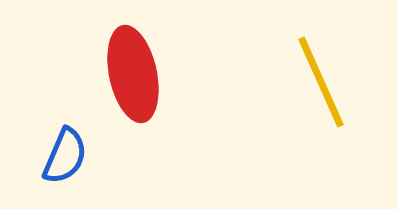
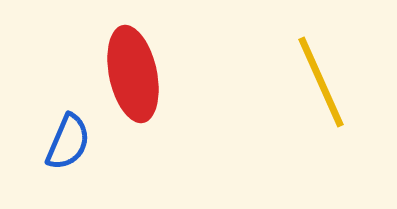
blue semicircle: moved 3 px right, 14 px up
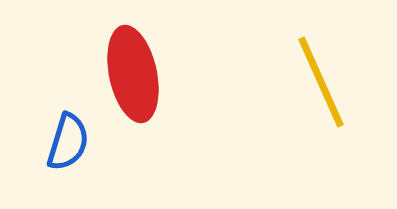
blue semicircle: rotated 6 degrees counterclockwise
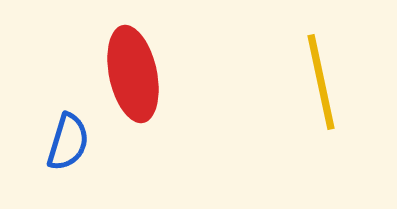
yellow line: rotated 12 degrees clockwise
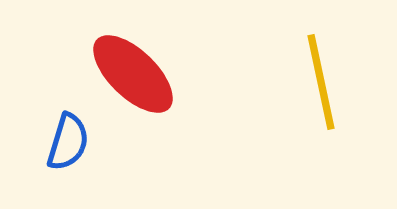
red ellipse: rotated 34 degrees counterclockwise
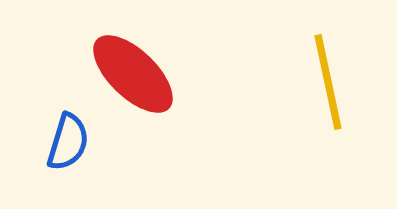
yellow line: moved 7 px right
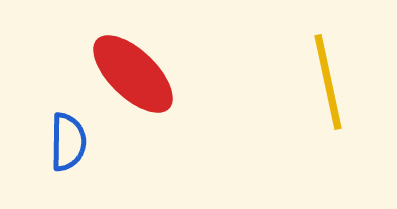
blue semicircle: rotated 16 degrees counterclockwise
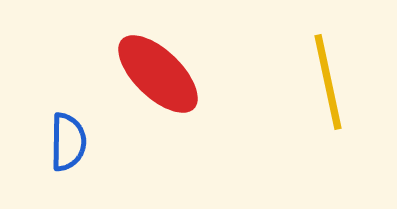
red ellipse: moved 25 px right
